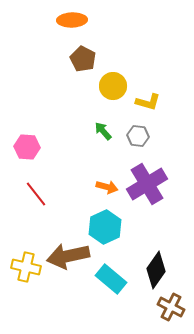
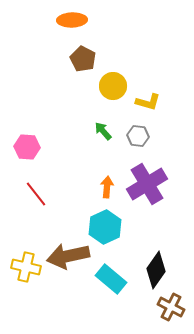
orange arrow: rotated 100 degrees counterclockwise
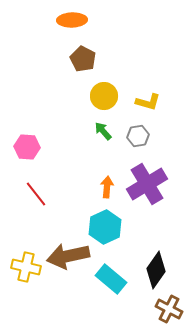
yellow circle: moved 9 px left, 10 px down
gray hexagon: rotated 15 degrees counterclockwise
brown cross: moved 2 px left, 2 px down
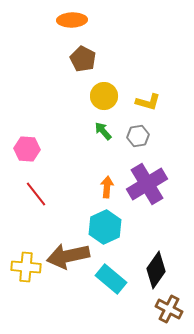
pink hexagon: moved 2 px down
yellow cross: rotated 8 degrees counterclockwise
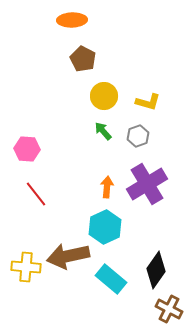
gray hexagon: rotated 10 degrees counterclockwise
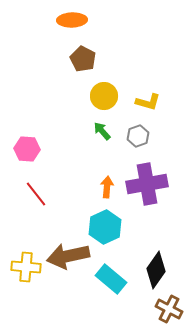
green arrow: moved 1 px left
purple cross: rotated 21 degrees clockwise
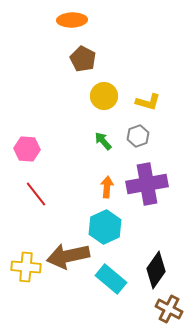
green arrow: moved 1 px right, 10 px down
